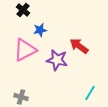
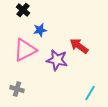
gray cross: moved 4 px left, 8 px up
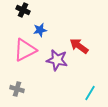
black cross: rotated 16 degrees counterclockwise
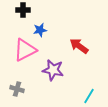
black cross: rotated 24 degrees counterclockwise
purple star: moved 4 px left, 10 px down
cyan line: moved 1 px left, 3 px down
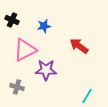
black cross: moved 11 px left, 10 px down; rotated 24 degrees clockwise
blue star: moved 4 px right, 4 px up
purple star: moved 7 px left; rotated 10 degrees counterclockwise
gray cross: moved 2 px up
cyan line: moved 2 px left
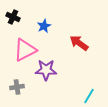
black cross: moved 1 px right, 3 px up
blue star: rotated 16 degrees counterclockwise
red arrow: moved 3 px up
gray cross: rotated 24 degrees counterclockwise
cyan line: moved 2 px right
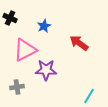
black cross: moved 3 px left, 1 px down
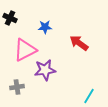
blue star: moved 1 px right, 1 px down; rotated 24 degrees clockwise
purple star: moved 1 px left; rotated 10 degrees counterclockwise
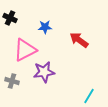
red arrow: moved 3 px up
purple star: moved 1 px left, 2 px down
gray cross: moved 5 px left, 6 px up; rotated 24 degrees clockwise
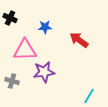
pink triangle: rotated 25 degrees clockwise
